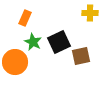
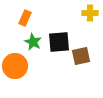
black square: rotated 20 degrees clockwise
orange circle: moved 4 px down
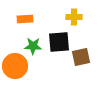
yellow cross: moved 16 px left, 4 px down
orange rectangle: moved 1 px down; rotated 63 degrees clockwise
green star: moved 4 px down; rotated 24 degrees counterclockwise
brown square: moved 1 px down
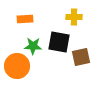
black square: rotated 15 degrees clockwise
orange circle: moved 2 px right
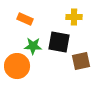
orange rectangle: rotated 28 degrees clockwise
brown square: moved 4 px down
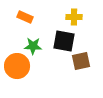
orange rectangle: moved 2 px up
black square: moved 5 px right, 1 px up
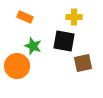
green star: rotated 18 degrees clockwise
brown square: moved 2 px right, 2 px down
